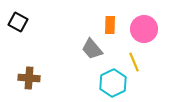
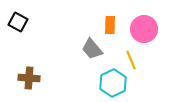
yellow line: moved 3 px left, 2 px up
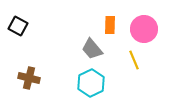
black square: moved 4 px down
yellow line: moved 3 px right
brown cross: rotated 10 degrees clockwise
cyan hexagon: moved 22 px left
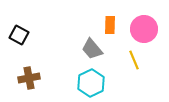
black square: moved 1 px right, 9 px down
brown cross: rotated 25 degrees counterclockwise
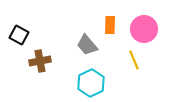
gray trapezoid: moved 5 px left, 4 px up
brown cross: moved 11 px right, 17 px up
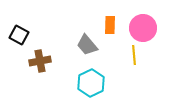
pink circle: moved 1 px left, 1 px up
yellow line: moved 5 px up; rotated 18 degrees clockwise
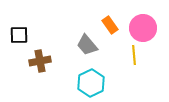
orange rectangle: rotated 36 degrees counterclockwise
black square: rotated 30 degrees counterclockwise
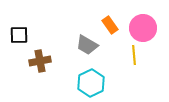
gray trapezoid: rotated 20 degrees counterclockwise
